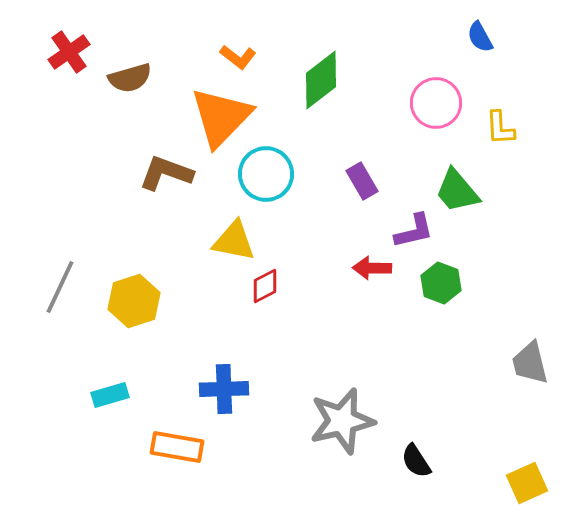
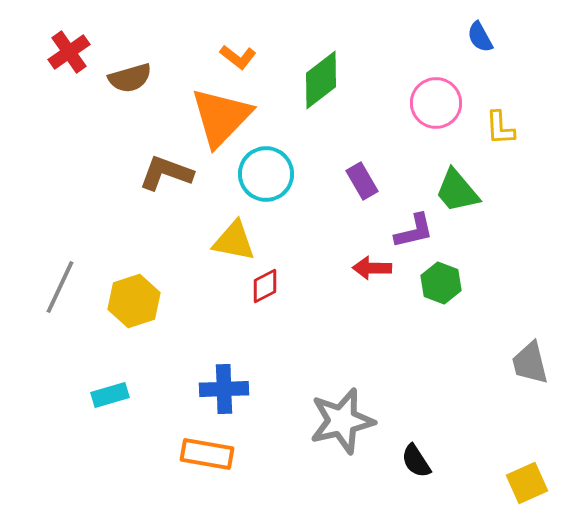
orange rectangle: moved 30 px right, 7 px down
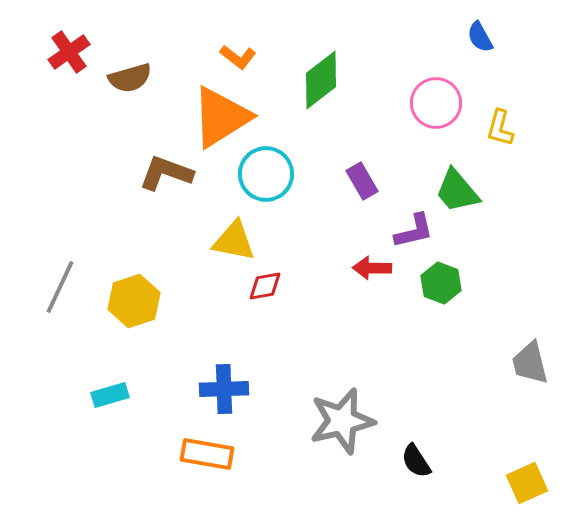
orange triangle: rotated 14 degrees clockwise
yellow L-shape: rotated 18 degrees clockwise
red diamond: rotated 18 degrees clockwise
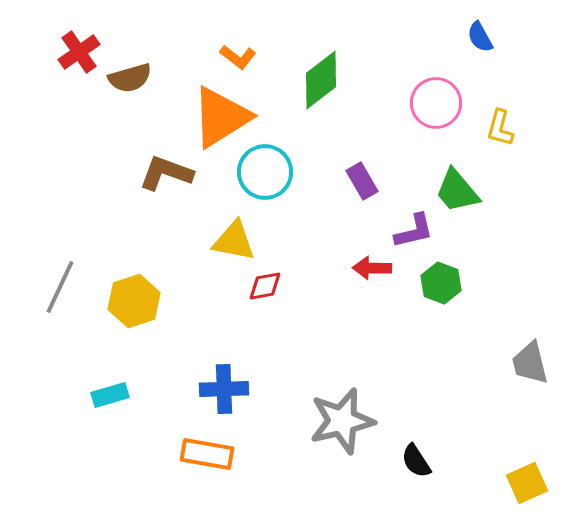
red cross: moved 10 px right
cyan circle: moved 1 px left, 2 px up
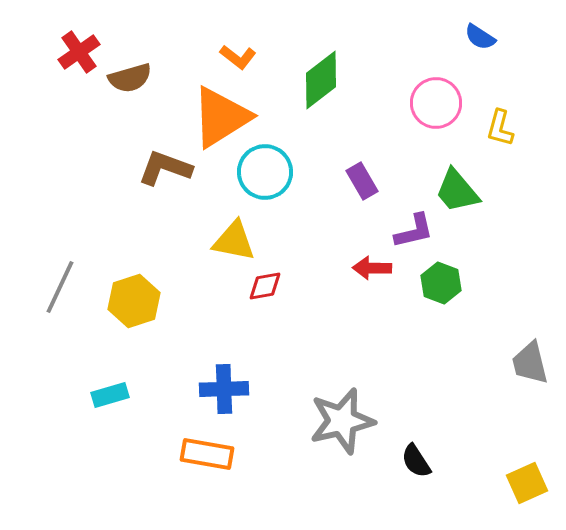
blue semicircle: rotated 28 degrees counterclockwise
brown L-shape: moved 1 px left, 5 px up
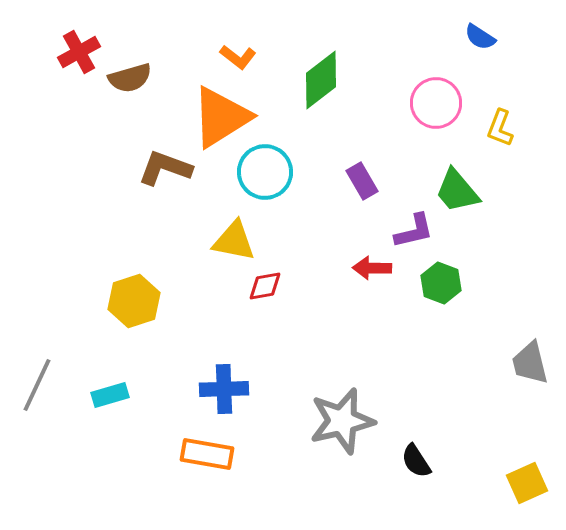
red cross: rotated 6 degrees clockwise
yellow L-shape: rotated 6 degrees clockwise
gray line: moved 23 px left, 98 px down
